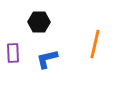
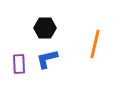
black hexagon: moved 6 px right, 6 px down
purple rectangle: moved 6 px right, 11 px down
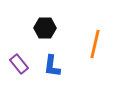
blue L-shape: moved 5 px right, 7 px down; rotated 70 degrees counterclockwise
purple rectangle: rotated 36 degrees counterclockwise
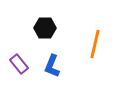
blue L-shape: rotated 15 degrees clockwise
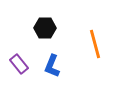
orange line: rotated 28 degrees counterclockwise
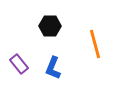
black hexagon: moved 5 px right, 2 px up
blue L-shape: moved 1 px right, 2 px down
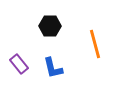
blue L-shape: rotated 35 degrees counterclockwise
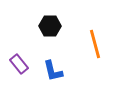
blue L-shape: moved 3 px down
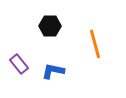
blue L-shape: rotated 115 degrees clockwise
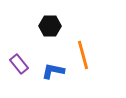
orange line: moved 12 px left, 11 px down
